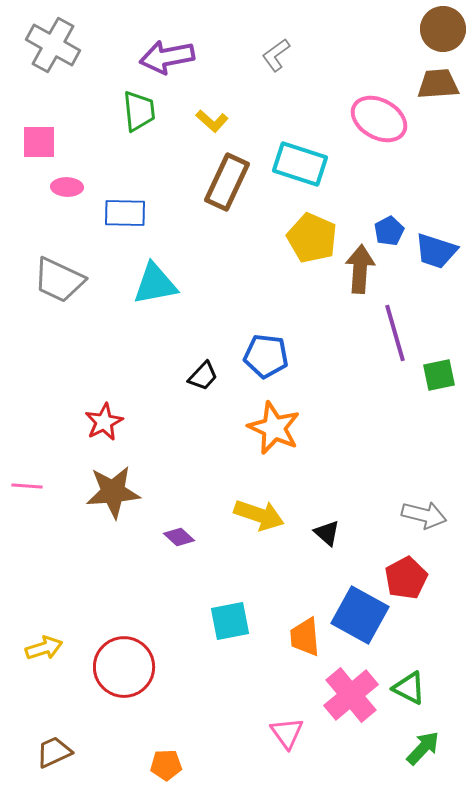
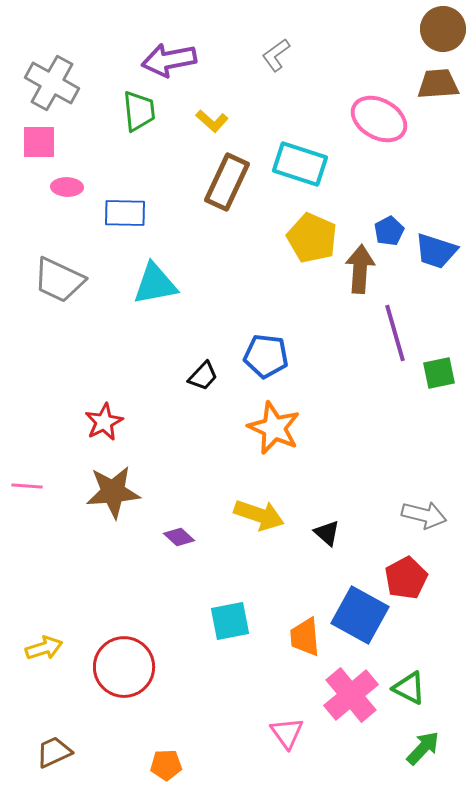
gray cross at (53, 45): moved 1 px left, 38 px down
purple arrow at (167, 57): moved 2 px right, 3 px down
green square at (439, 375): moved 2 px up
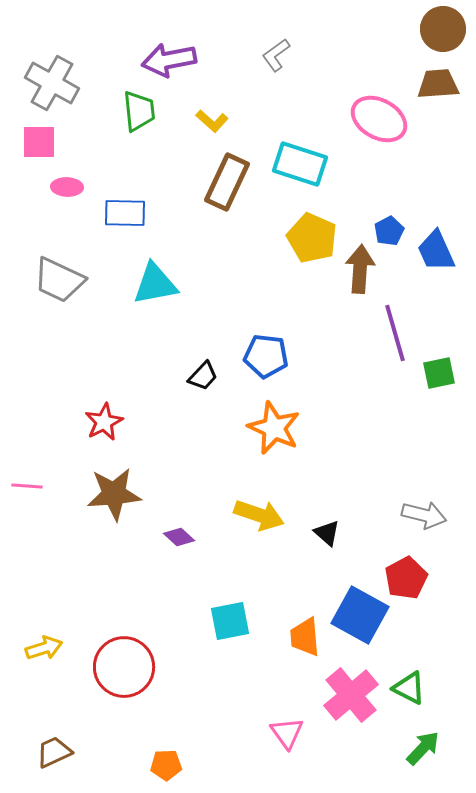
blue trapezoid at (436, 251): rotated 48 degrees clockwise
brown star at (113, 492): moved 1 px right, 2 px down
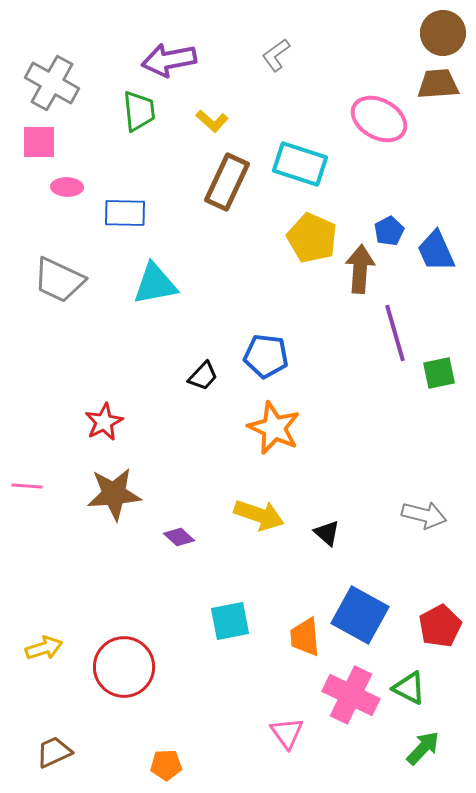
brown circle at (443, 29): moved 4 px down
red pentagon at (406, 578): moved 34 px right, 48 px down
pink cross at (351, 695): rotated 24 degrees counterclockwise
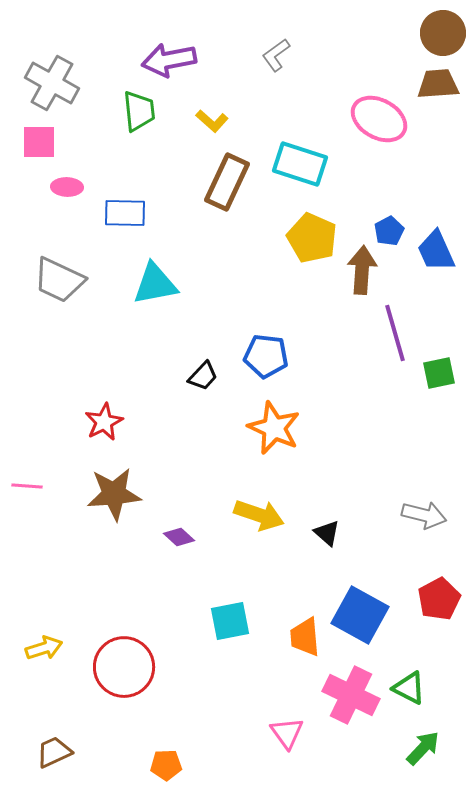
brown arrow at (360, 269): moved 2 px right, 1 px down
red pentagon at (440, 626): moved 1 px left, 27 px up
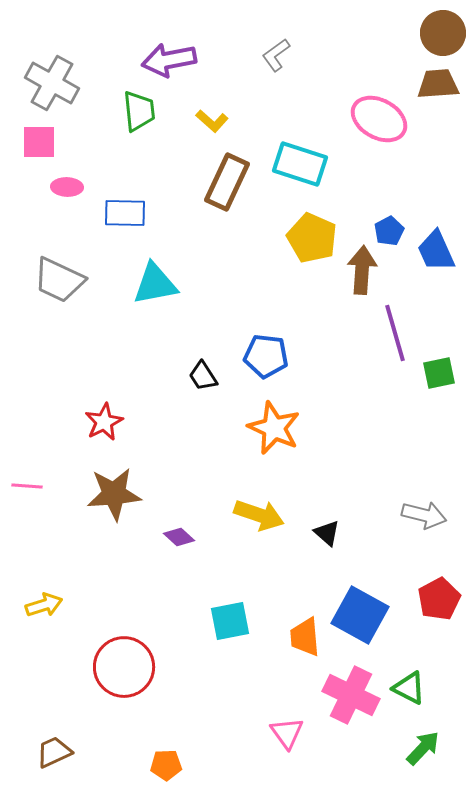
black trapezoid at (203, 376): rotated 104 degrees clockwise
yellow arrow at (44, 648): moved 43 px up
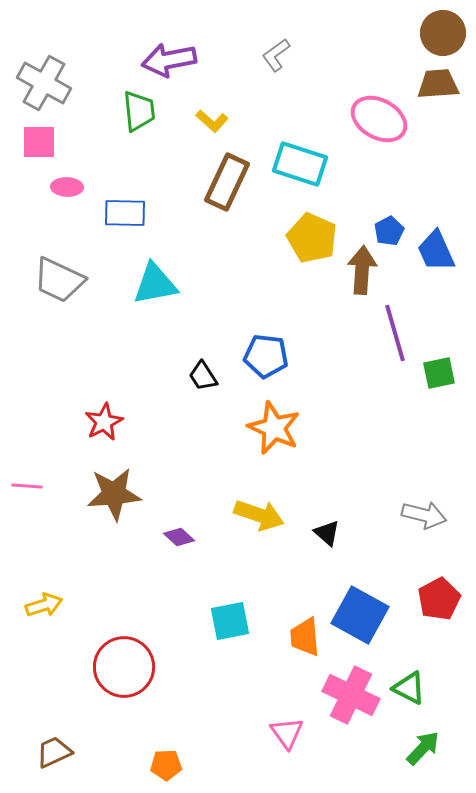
gray cross at (52, 83): moved 8 px left
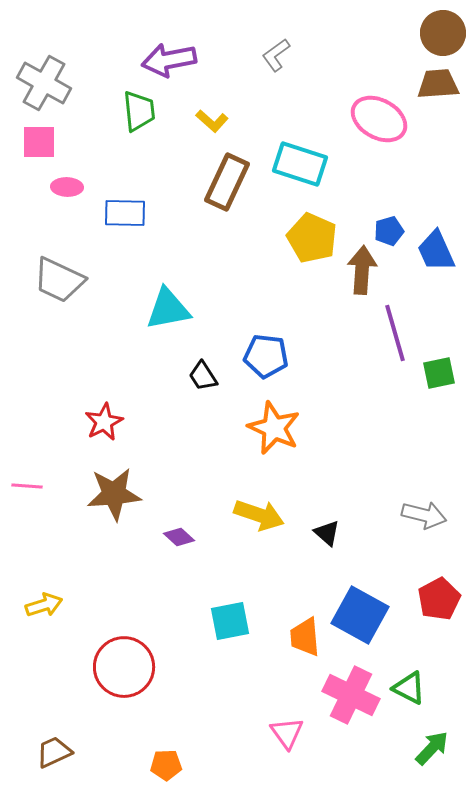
blue pentagon at (389, 231): rotated 12 degrees clockwise
cyan triangle at (155, 284): moved 13 px right, 25 px down
green arrow at (423, 748): moved 9 px right
